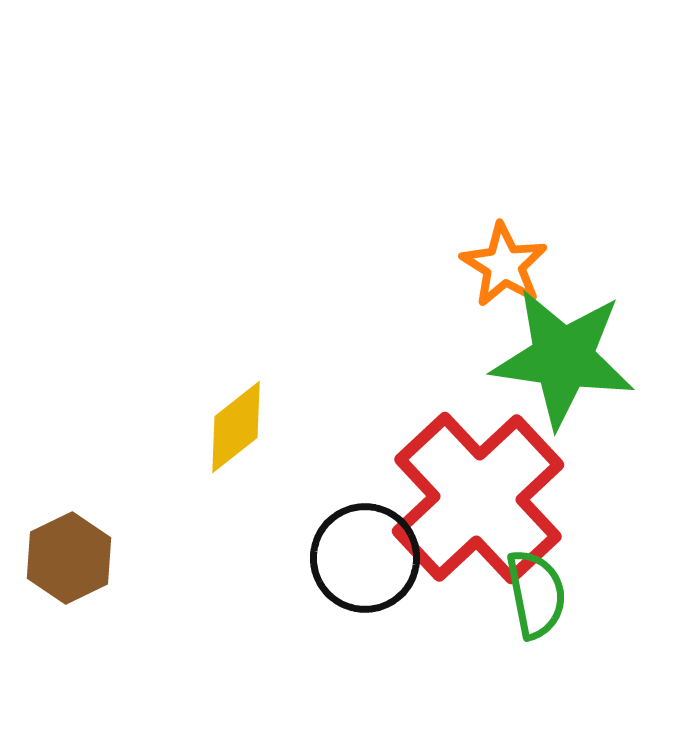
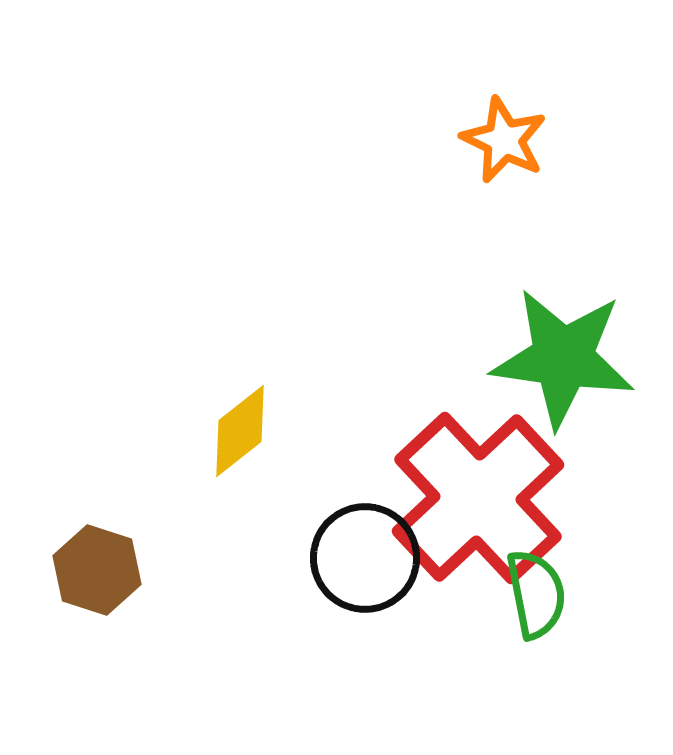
orange star: moved 125 px up; rotated 6 degrees counterclockwise
yellow diamond: moved 4 px right, 4 px down
brown hexagon: moved 28 px right, 12 px down; rotated 16 degrees counterclockwise
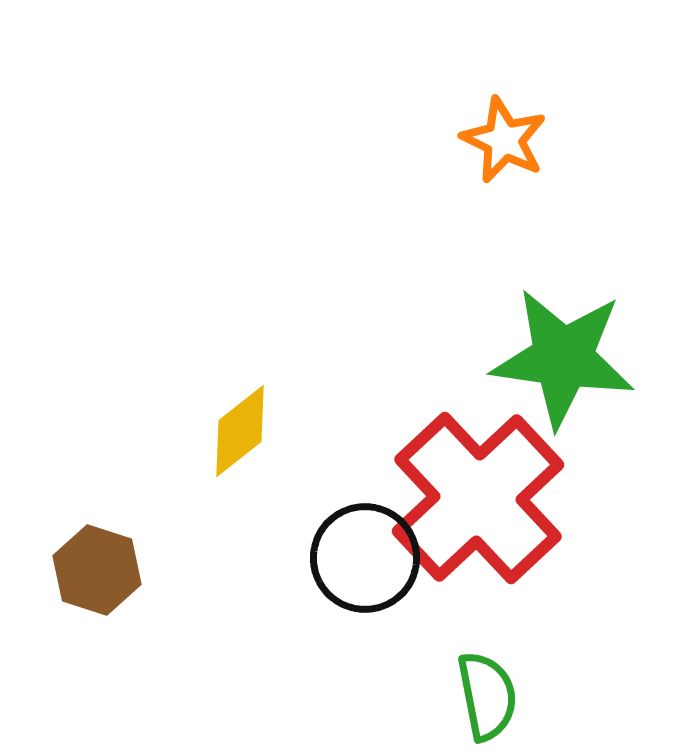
green semicircle: moved 49 px left, 102 px down
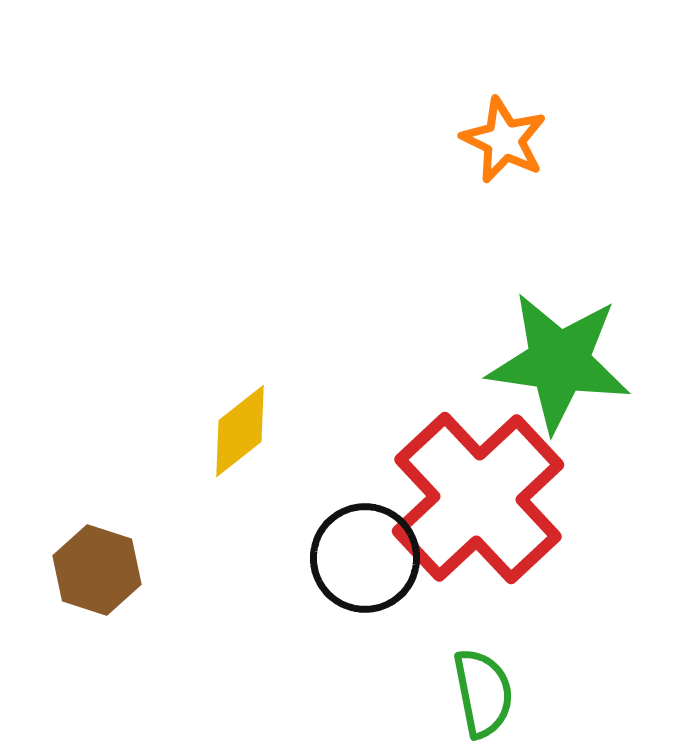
green star: moved 4 px left, 4 px down
green semicircle: moved 4 px left, 3 px up
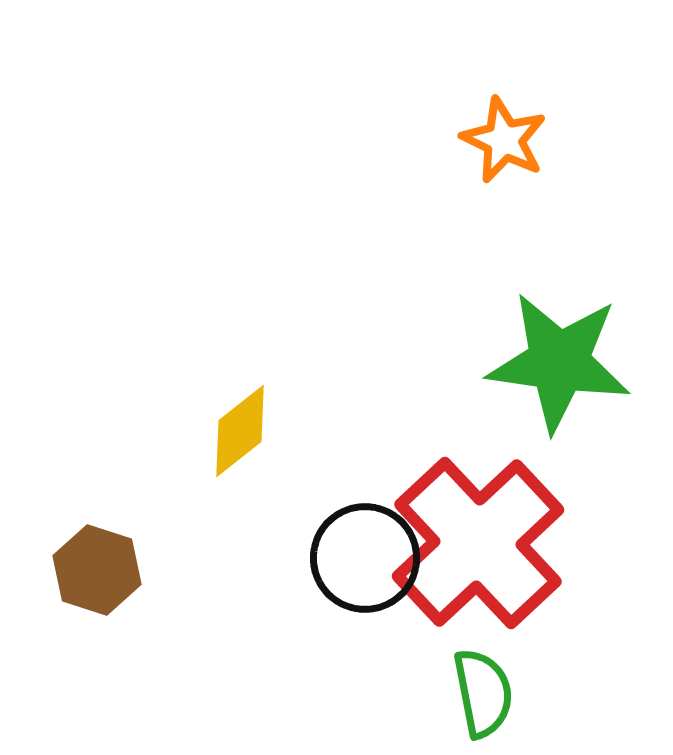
red cross: moved 45 px down
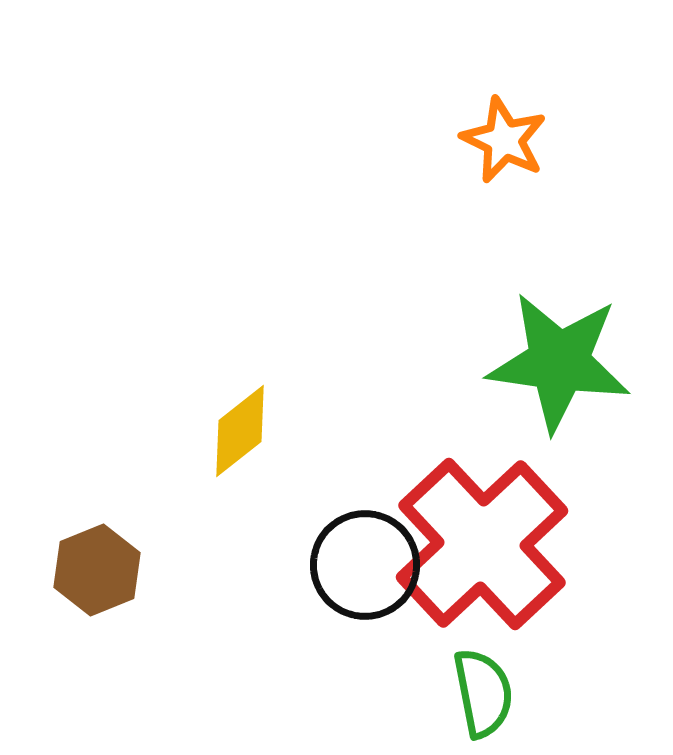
red cross: moved 4 px right, 1 px down
black circle: moved 7 px down
brown hexagon: rotated 20 degrees clockwise
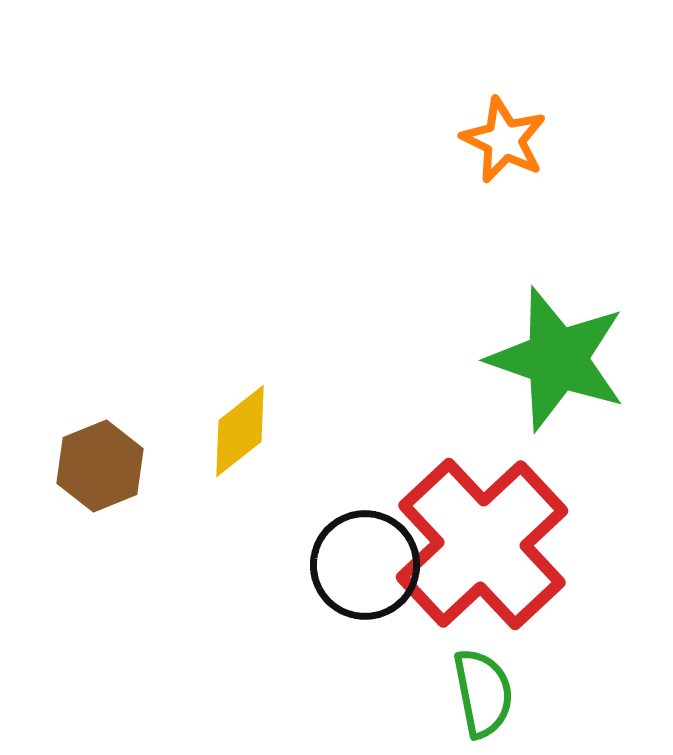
green star: moved 2 px left, 3 px up; rotated 11 degrees clockwise
brown hexagon: moved 3 px right, 104 px up
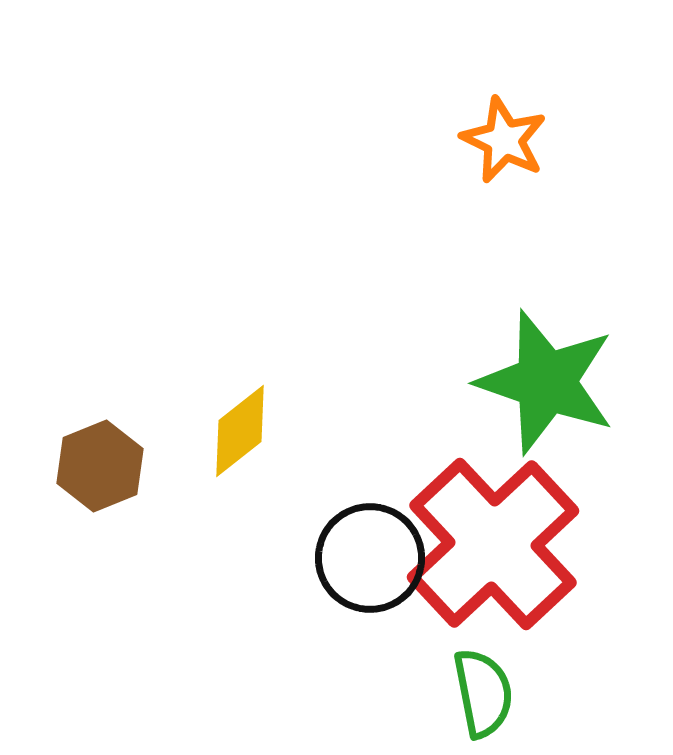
green star: moved 11 px left, 23 px down
red cross: moved 11 px right
black circle: moved 5 px right, 7 px up
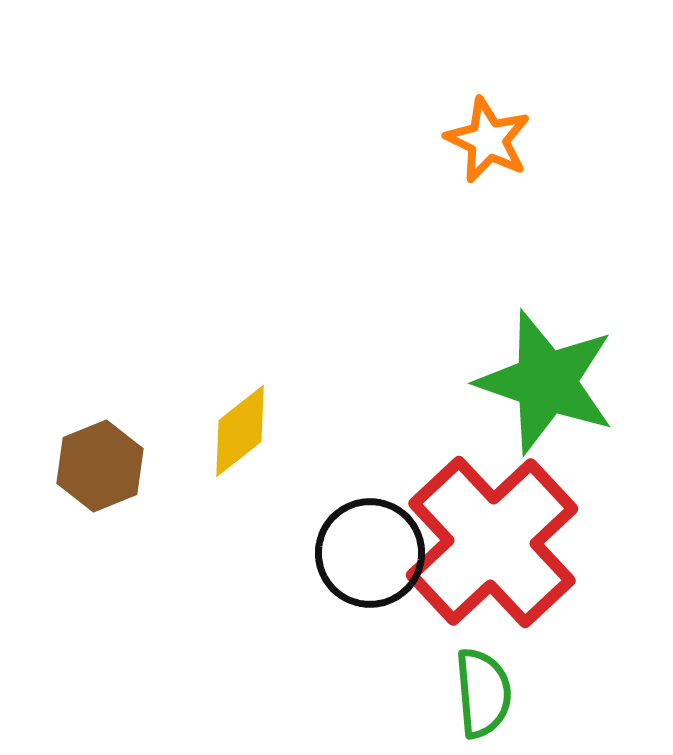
orange star: moved 16 px left
red cross: moved 1 px left, 2 px up
black circle: moved 5 px up
green semicircle: rotated 6 degrees clockwise
